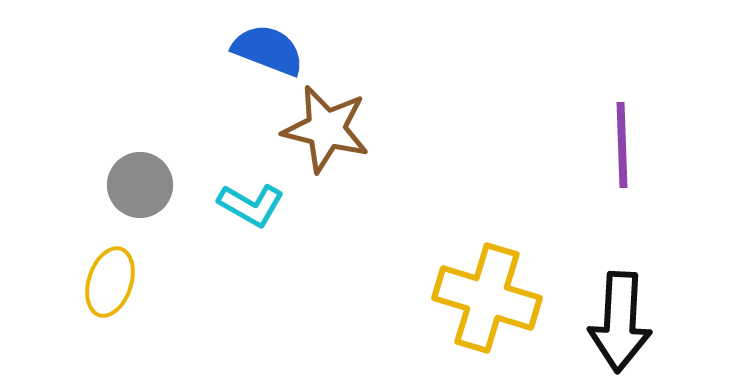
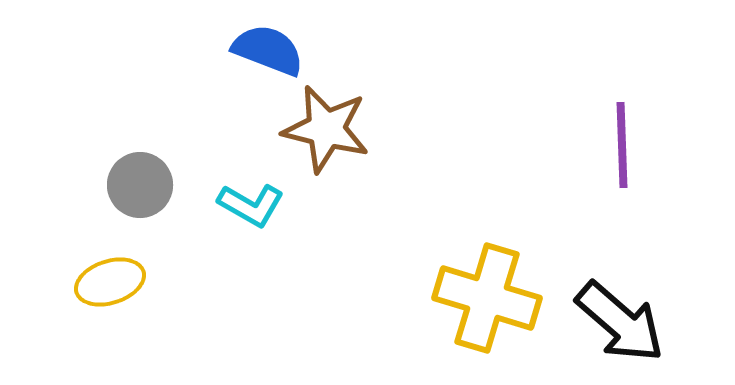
yellow ellipse: rotated 54 degrees clockwise
black arrow: rotated 52 degrees counterclockwise
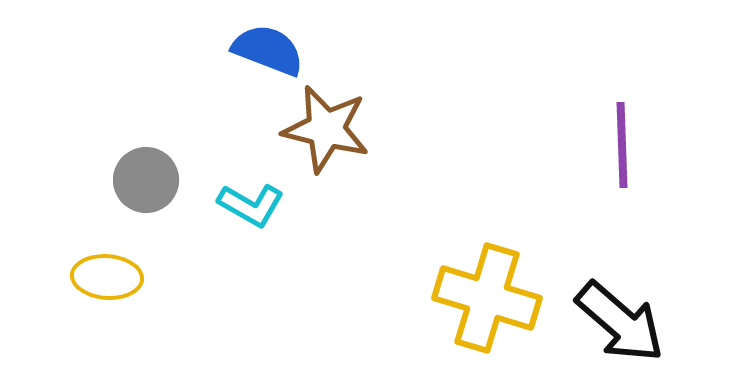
gray circle: moved 6 px right, 5 px up
yellow ellipse: moved 3 px left, 5 px up; rotated 22 degrees clockwise
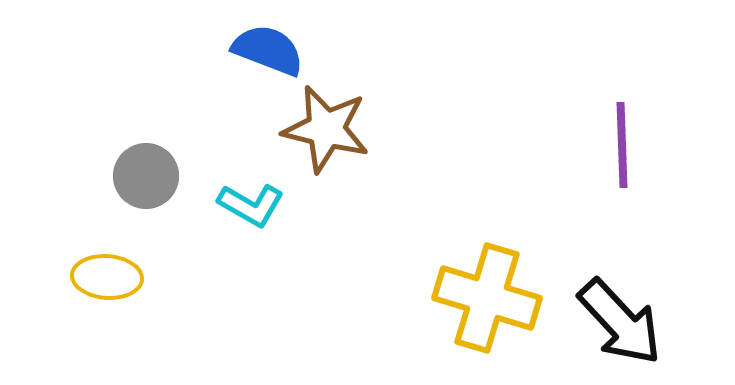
gray circle: moved 4 px up
black arrow: rotated 6 degrees clockwise
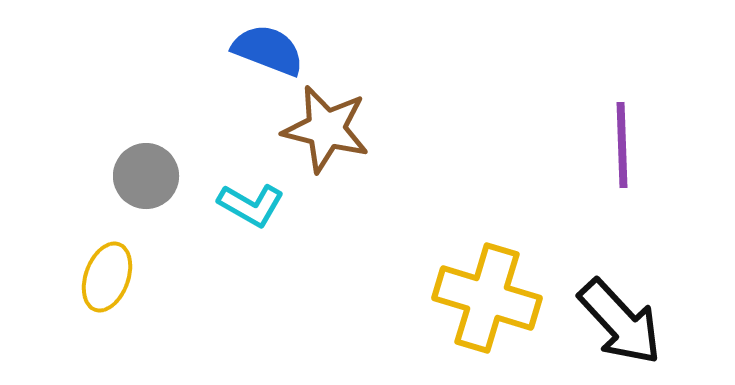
yellow ellipse: rotated 74 degrees counterclockwise
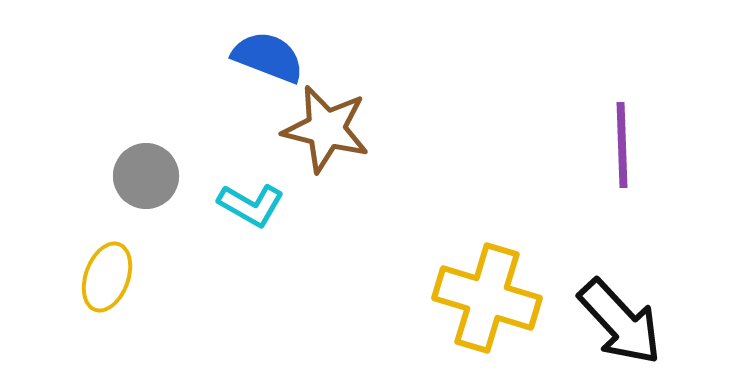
blue semicircle: moved 7 px down
